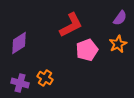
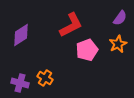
purple diamond: moved 2 px right, 8 px up
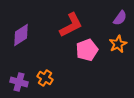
purple cross: moved 1 px left, 1 px up
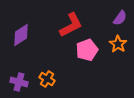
orange star: rotated 12 degrees counterclockwise
orange cross: moved 2 px right, 1 px down
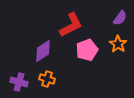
purple diamond: moved 22 px right, 16 px down
orange cross: rotated 14 degrees counterclockwise
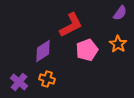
purple semicircle: moved 5 px up
purple cross: rotated 24 degrees clockwise
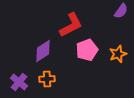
purple semicircle: moved 1 px right, 2 px up
orange star: moved 10 px down; rotated 18 degrees clockwise
orange cross: rotated 21 degrees counterclockwise
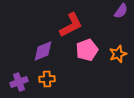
purple diamond: rotated 10 degrees clockwise
purple cross: rotated 30 degrees clockwise
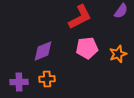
red L-shape: moved 9 px right, 8 px up
pink pentagon: moved 2 px up; rotated 15 degrees clockwise
purple cross: rotated 18 degrees clockwise
